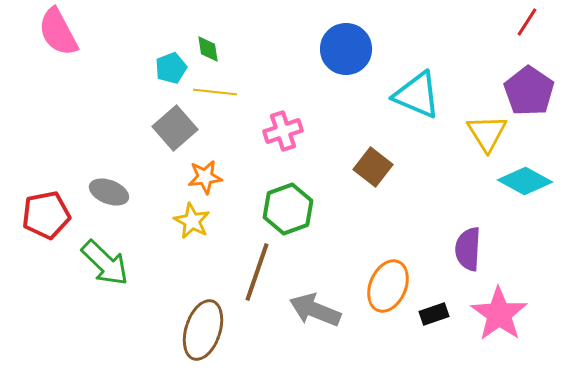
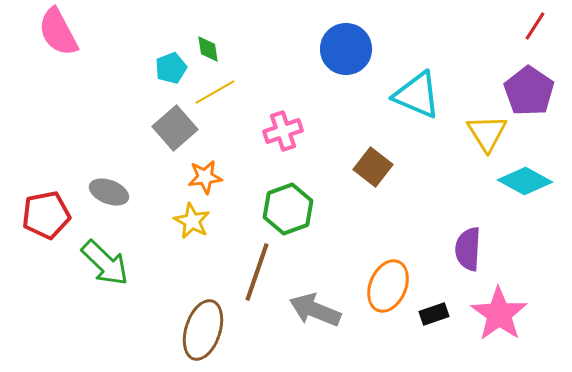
red line: moved 8 px right, 4 px down
yellow line: rotated 36 degrees counterclockwise
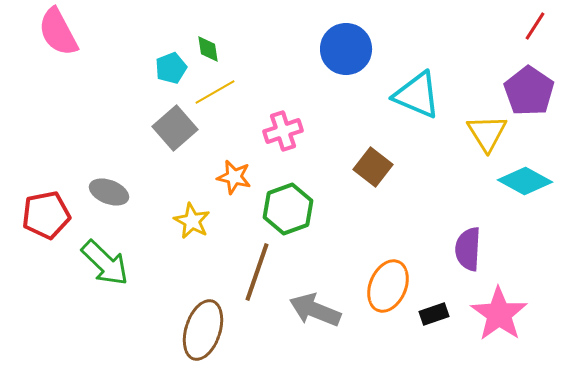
orange star: moved 29 px right; rotated 20 degrees clockwise
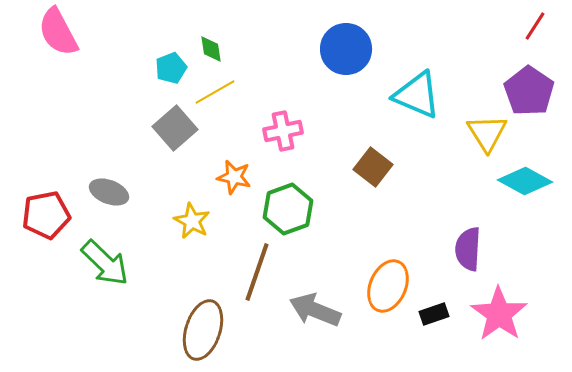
green diamond: moved 3 px right
pink cross: rotated 6 degrees clockwise
